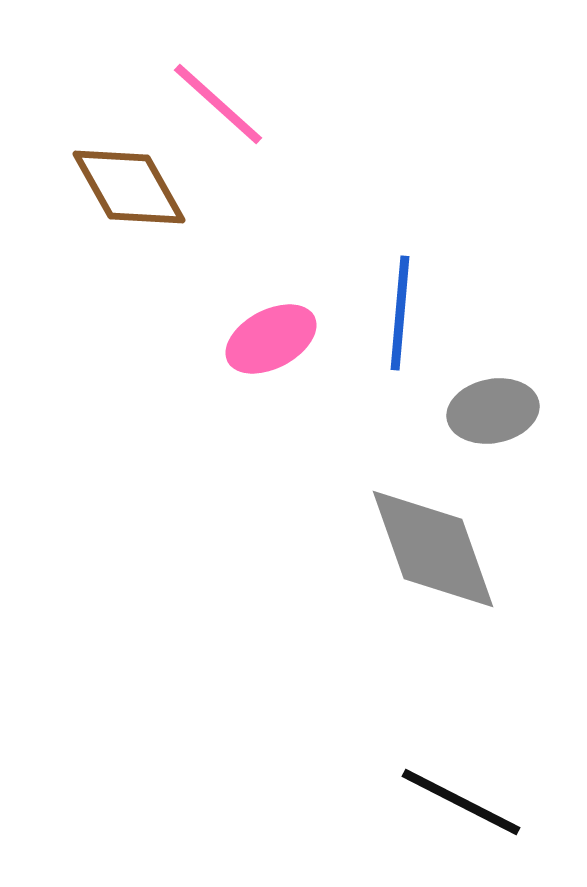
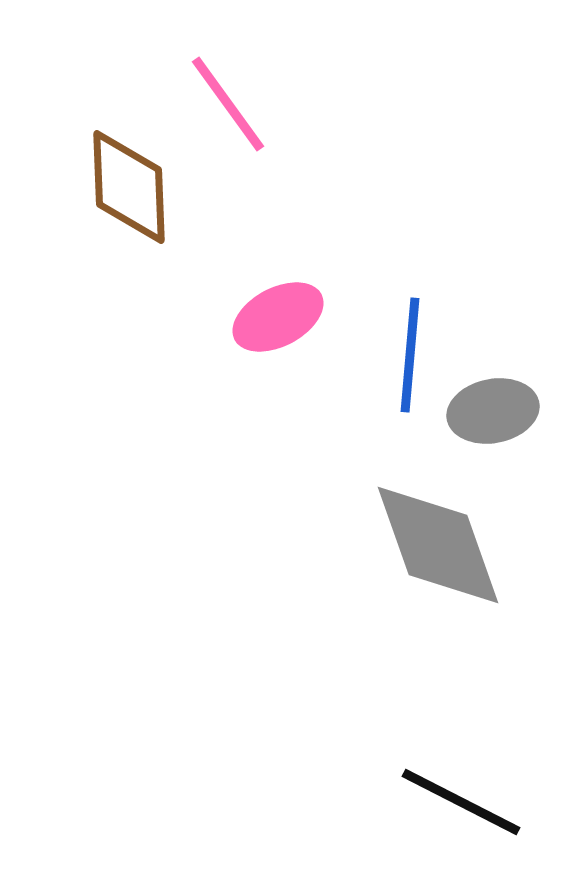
pink line: moved 10 px right; rotated 12 degrees clockwise
brown diamond: rotated 27 degrees clockwise
blue line: moved 10 px right, 42 px down
pink ellipse: moved 7 px right, 22 px up
gray diamond: moved 5 px right, 4 px up
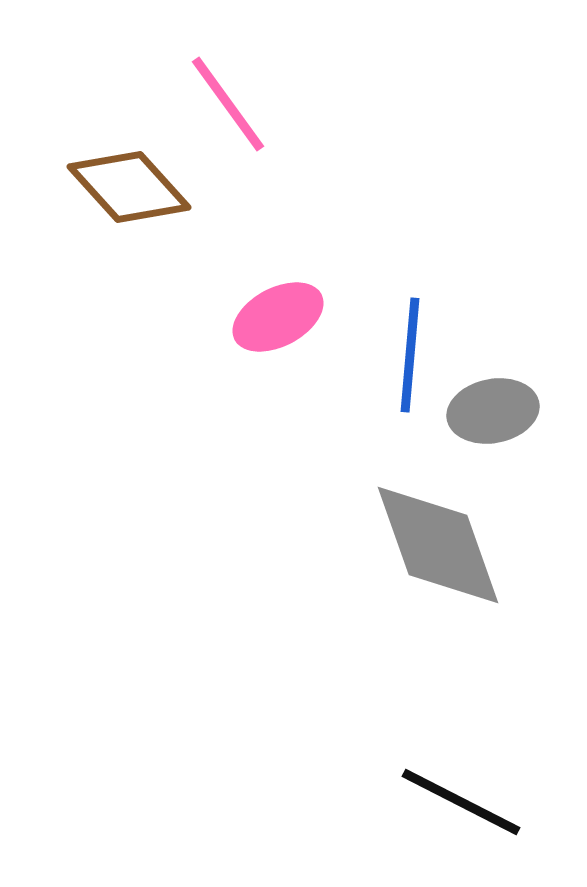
brown diamond: rotated 40 degrees counterclockwise
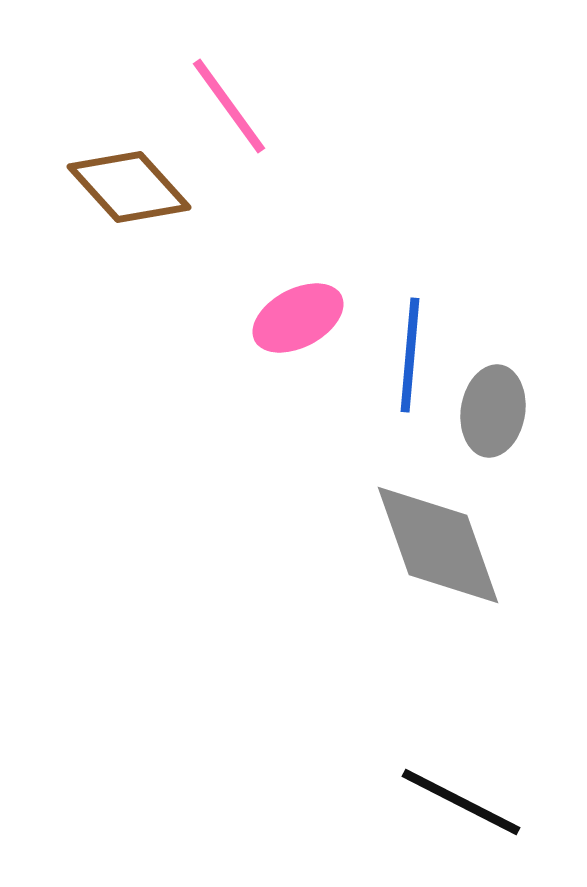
pink line: moved 1 px right, 2 px down
pink ellipse: moved 20 px right, 1 px down
gray ellipse: rotated 70 degrees counterclockwise
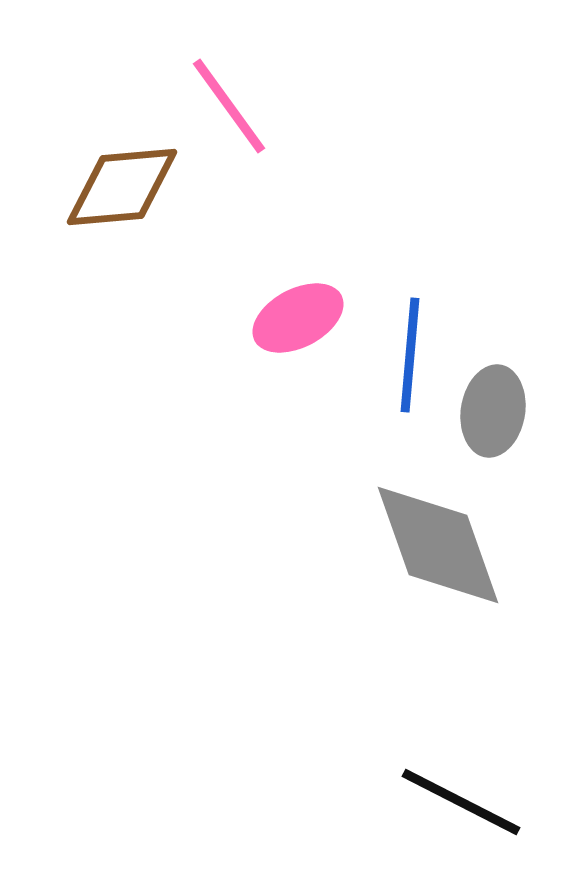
brown diamond: moved 7 px left; rotated 53 degrees counterclockwise
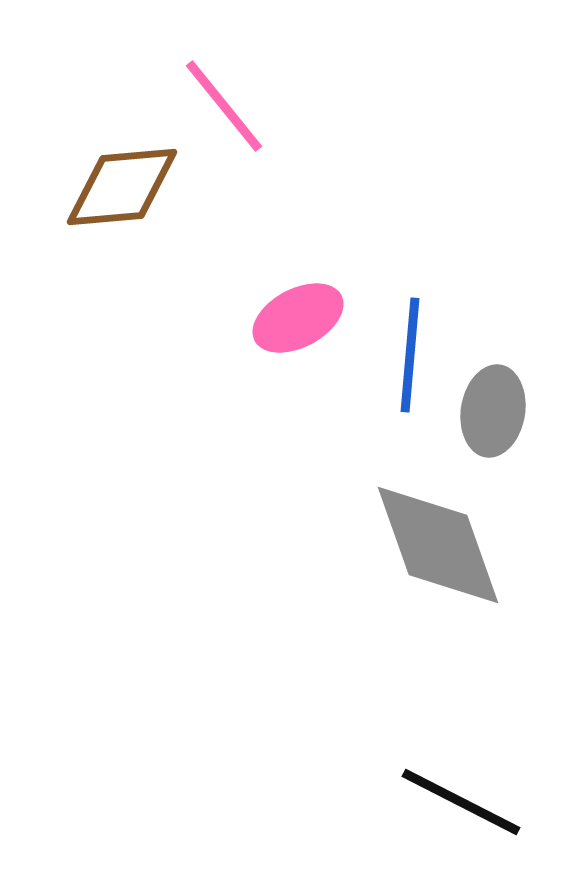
pink line: moved 5 px left; rotated 3 degrees counterclockwise
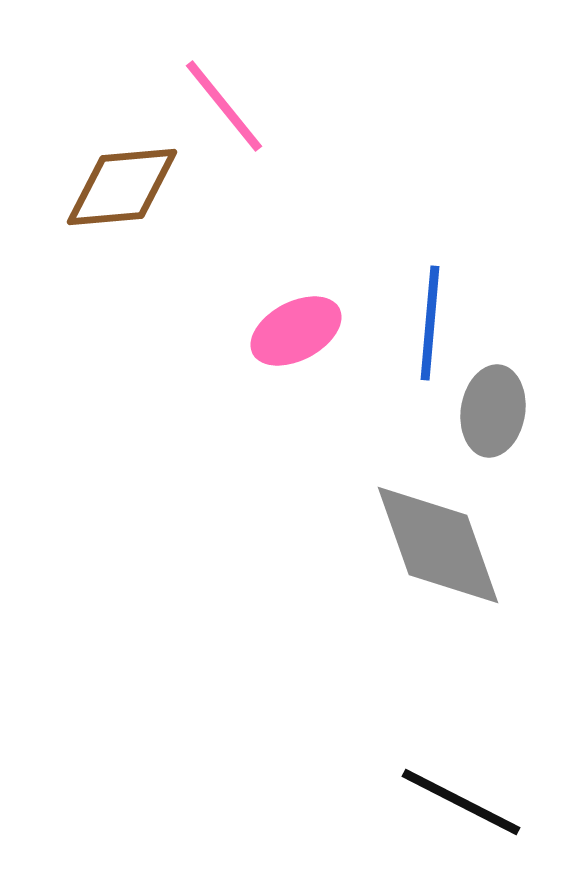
pink ellipse: moved 2 px left, 13 px down
blue line: moved 20 px right, 32 px up
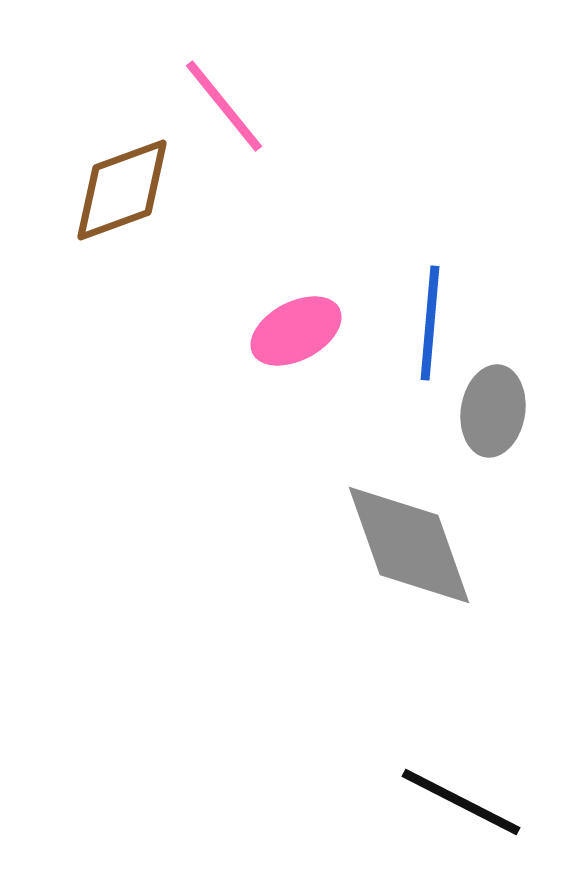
brown diamond: moved 3 px down; rotated 15 degrees counterclockwise
gray diamond: moved 29 px left
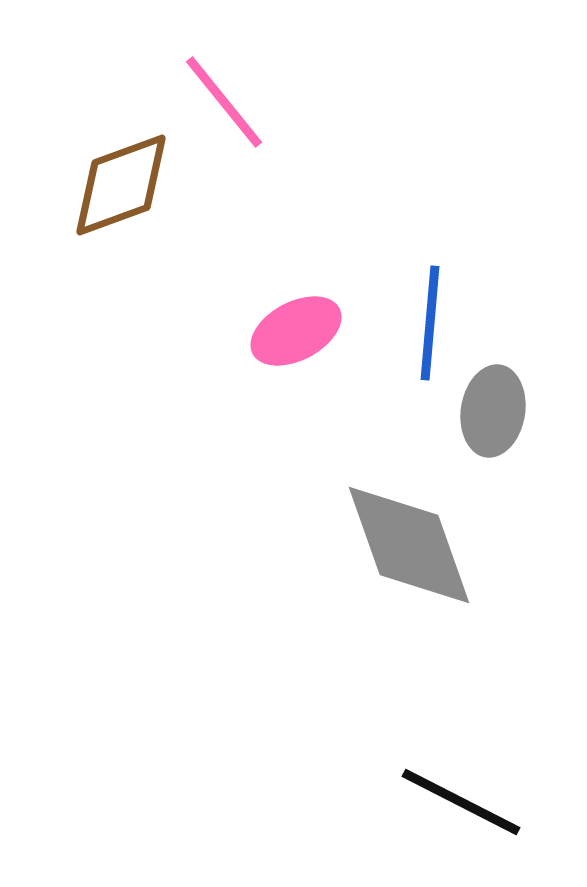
pink line: moved 4 px up
brown diamond: moved 1 px left, 5 px up
